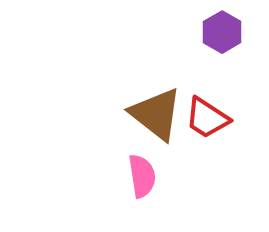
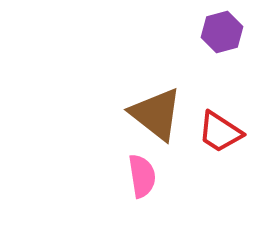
purple hexagon: rotated 15 degrees clockwise
red trapezoid: moved 13 px right, 14 px down
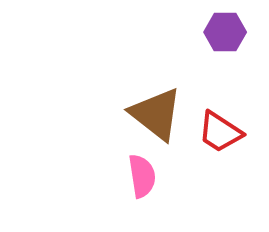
purple hexagon: moved 3 px right; rotated 15 degrees clockwise
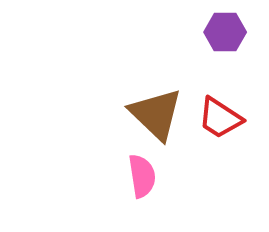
brown triangle: rotated 6 degrees clockwise
red trapezoid: moved 14 px up
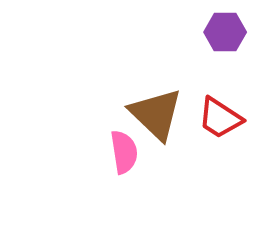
pink semicircle: moved 18 px left, 24 px up
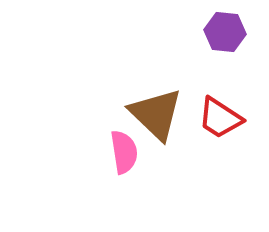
purple hexagon: rotated 6 degrees clockwise
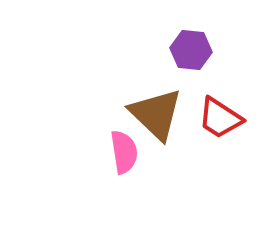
purple hexagon: moved 34 px left, 18 px down
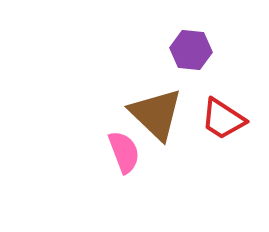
red trapezoid: moved 3 px right, 1 px down
pink semicircle: rotated 12 degrees counterclockwise
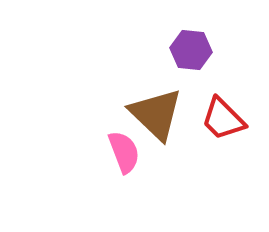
red trapezoid: rotated 12 degrees clockwise
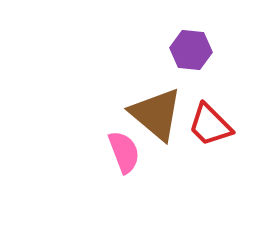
brown triangle: rotated 4 degrees counterclockwise
red trapezoid: moved 13 px left, 6 px down
